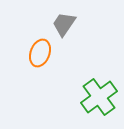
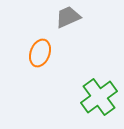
gray trapezoid: moved 4 px right, 7 px up; rotated 32 degrees clockwise
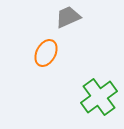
orange ellipse: moved 6 px right; rotated 8 degrees clockwise
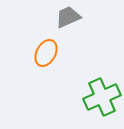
green cross: moved 3 px right; rotated 12 degrees clockwise
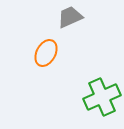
gray trapezoid: moved 2 px right
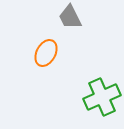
gray trapezoid: rotated 92 degrees counterclockwise
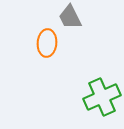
orange ellipse: moved 1 px right, 10 px up; rotated 24 degrees counterclockwise
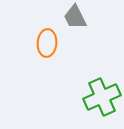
gray trapezoid: moved 5 px right
